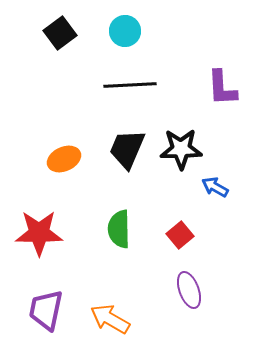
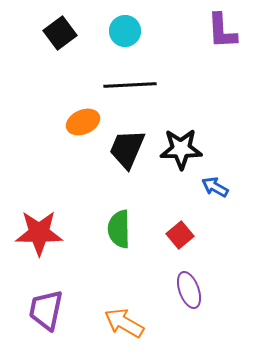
purple L-shape: moved 57 px up
orange ellipse: moved 19 px right, 37 px up
orange arrow: moved 14 px right, 4 px down
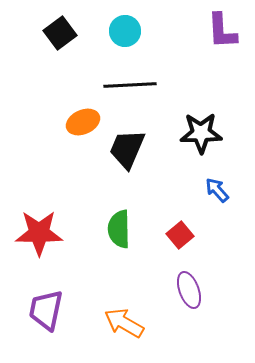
black star: moved 20 px right, 16 px up
blue arrow: moved 2 px right, 3 px down; rotated 20 degrees clockwise
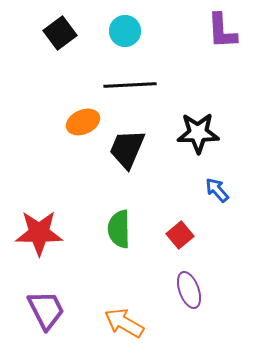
black star: moved 3 px left
purple trapezoid: rotated 141 degrees clockwise
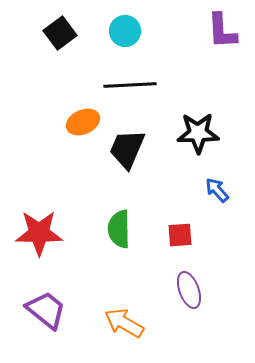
red square: rotated 36 degrees clockwise
purple trapezoid: rotated 24 degrees counterclockwise
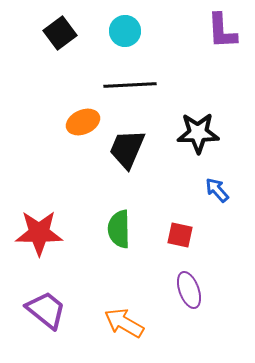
red square: rotated 16 degrees clockwise
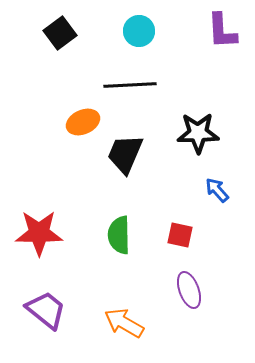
cyan circle: moved 14 px right
black trapezoid: moved 2 px left, 5 px down
green semicircle: moved 6 px down
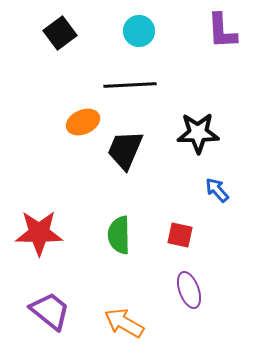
black trapezoid: moved 4 px up
purple trapezoid: moved 4 px right, 1 px down
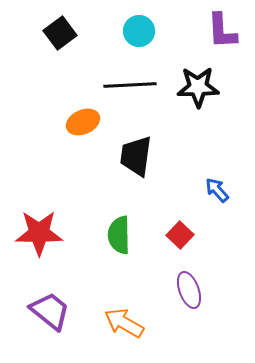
black star: moved 46 px up
black trapezoid: moved 11 px right, 6 px down; rotated 15 degrees counterclockwise
red square: rotated 32 degrees clockwise
